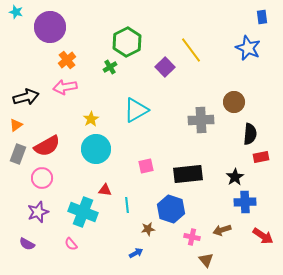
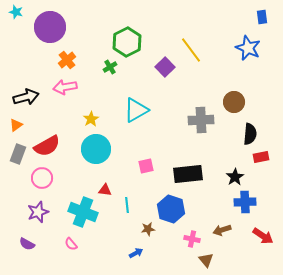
pink cross: moved 2 px down
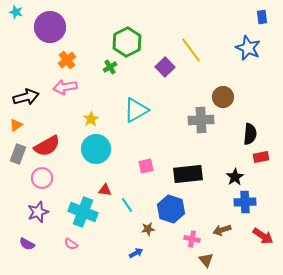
brown circle: moved 11 px left, 5 px up
cyan line: rotated 28 degrees counterclockwise
pink semicircle: rotated 16 degrees counterclockwise
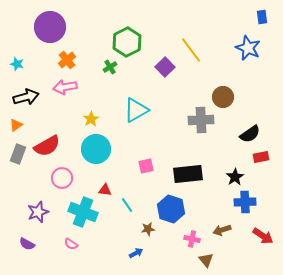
cyan star: moved 1 px right, 52 px down
black semicircle: rotated 50 degrees clockwise
pink circle: moved 20 px right
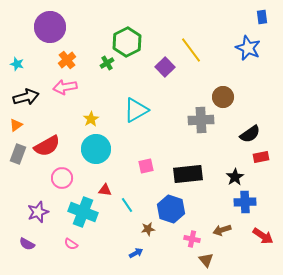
green cross: moved 3 px left, 4 px up
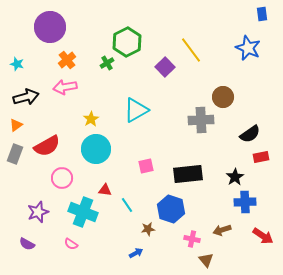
blue rectangle: moved 3 px up
gray rectangle: moved 3 px left
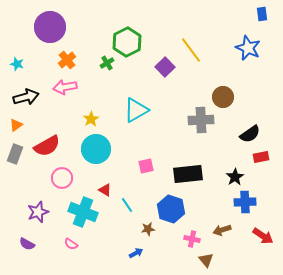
red triangle: rotated 24 degrees clockwise
